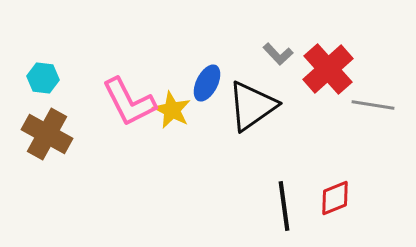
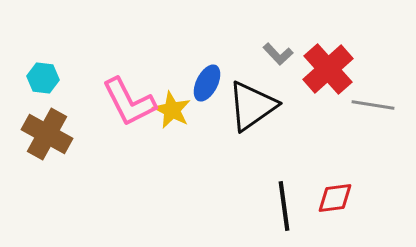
red diamond: rotated 15 degrees clockwise
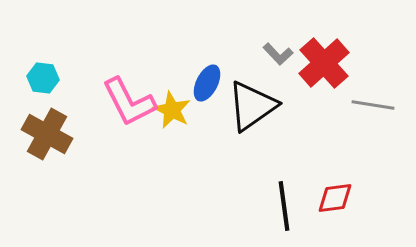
red cross: moved 4 px left, 6 px up
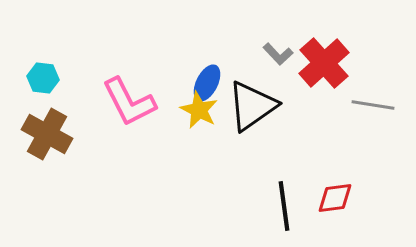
yellow star: moved 27 px right
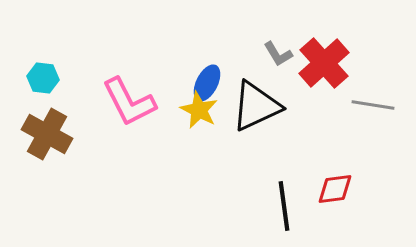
gray L-shape: rotated 12 degrees clockwise
black triangle: moved 4 px right; rotated 10 degrees clockwise
red diamond: moved 9 px up
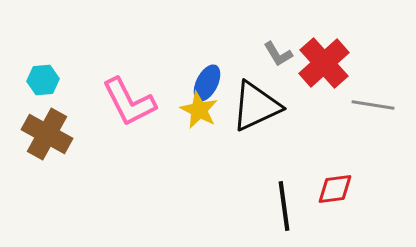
cyan hexagon: moved 2 px down; rotated 12 degrees counterclockwise
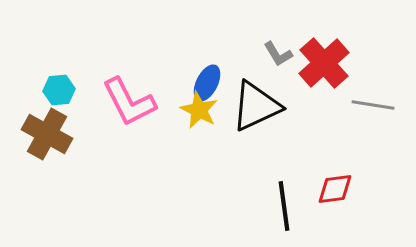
cyan hexagon: moved 16 px right, 10 px down
